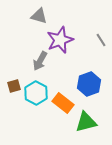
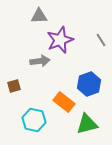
gray triangle: rotated 18 degrees counterclockwise
gray arrow: rotated 126 degrees counterclockwise
cyan hexagon: moved 2 px left, 27 px down; rotated 15 degrees counterclockwise
orange rectangle: moved 1 px right, 1 px up
green triangle: moved 1 px right, 2 px down
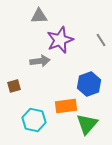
orange rectangle: moved 2 px right, 4 px down; rotated 45 degrees counterclockwise
green triangle: rotated 35 degrees counterclockwise
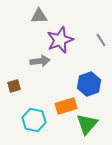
orange rectangle: rotated 10 degrees counterclockwise
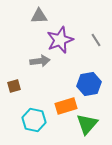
gray line: moved 5 px left
blue hexagon: rotated 10 degrees clockwise
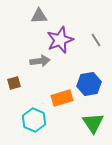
brown square: moved 3 px up
orange rectangle: moved 4 px left, 8 px up
cyan hexagon: rotated 10 degrees clockwise
green triangle: moved 6 px right, 1 px up; rotated 15 degrees counterclockwise
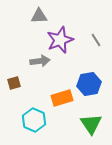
green triangle: moved 2 px left, 1 px down
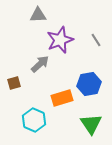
gray triangle: moved 1 px left, 1 px up
gray arrow: moved 3 px down; rotated 36 degrees counterclockwise
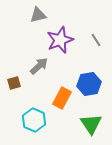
gray triangle: rotated 12 degrees counterclockwise
gray arrow: moved 1 px left, 2 px down
orange rectangle: rotated 45 degrees counterclockwise
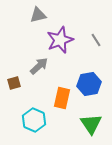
orange rectangle: rotated 15 degrees counterclockwise
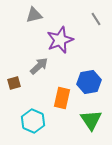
gray triangle: moved 4 px left
gray line: moved 21 px up
blue hexagon: moved 2 px up
cyan hexagon: moved 1 px left, 1 px down
green triangle: moved 4 px up
